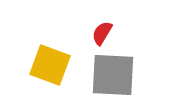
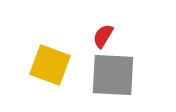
red semicircle: moved 1 px right, 3 px down
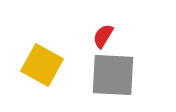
yellow square: moved 8 px left; rotated 9 degrees clockwise
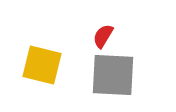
yellow square: rotated 15 degrees counterclockwise
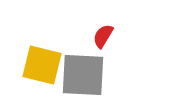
gray square: moved 30 px left
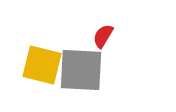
gray square: moved 2 px left, 5 px up
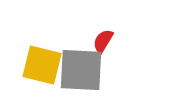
red semicircle: moved 5 px down
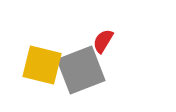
gray square: rotated 24 degrees counterclockwise
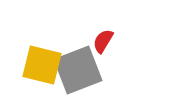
gray square: moved 3 px left
